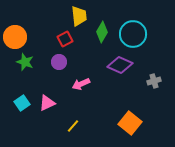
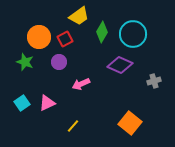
yellow trapezoid: rotated 60 degrees clockwise
orange circle: moved 24 px right
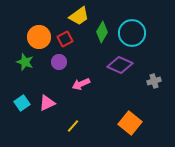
cyan circle: moved 1 px left, 1 px up
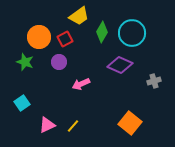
pink triangle: moved 22 px down
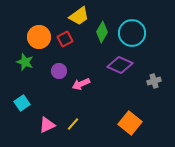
purple circle: moved 9 px down
yellow line: moved 2 px up
